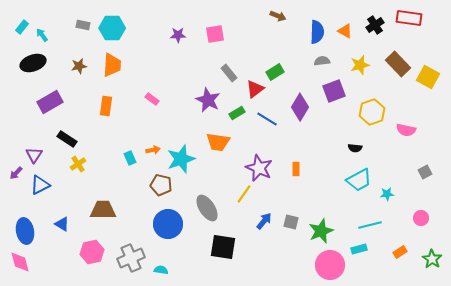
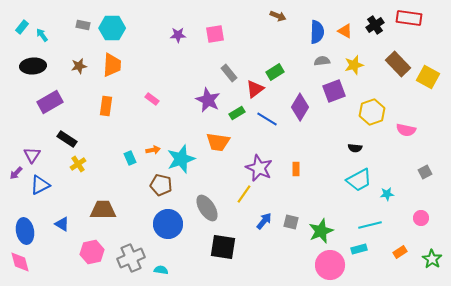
black ellipse at (33, 63): moved 3 px down; rotated 15 degrees clockwise
yellow star at (360, 65): moved 6 px left
purple triangle at (34, 155): moved 2 px left
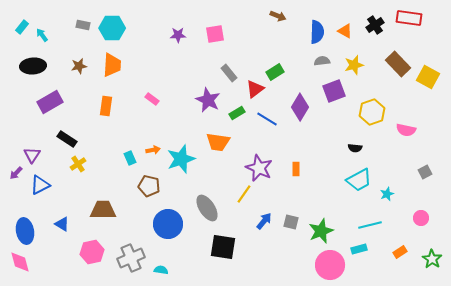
brown pentagon at (161, 185): moved 12 px left, 1 px down
cyan star at (387, 194): rotated 16 degrees counterclockwise
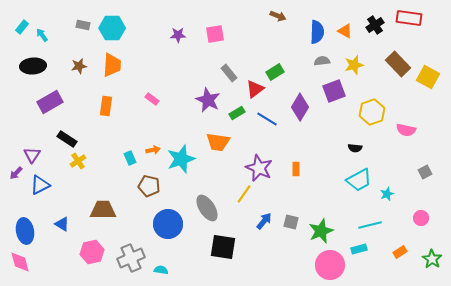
yellow cross at (78, 164): moved 3 px up
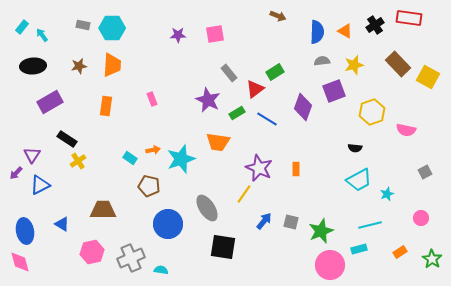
pink rectangle at (152, 99): rotated 32 degrees clockwise
purple diamond at (300, 107): moved 3 px right; rotated 12 degrees counterclockwise
cyan rectangle at (130, 158): rotated 32 degrees counterclockwise
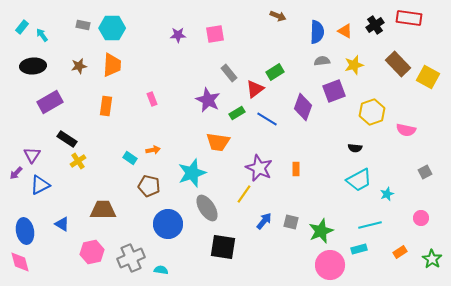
cyan star at (181, 159): moved 11 px right, 14 px down
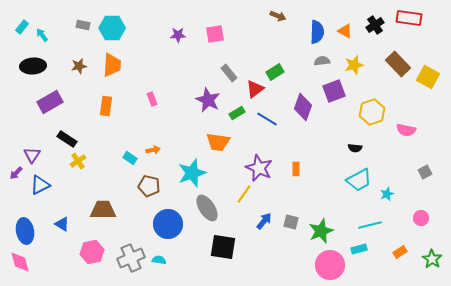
cyan semicircle at (161, 270): moved 2 px left, 10 px up
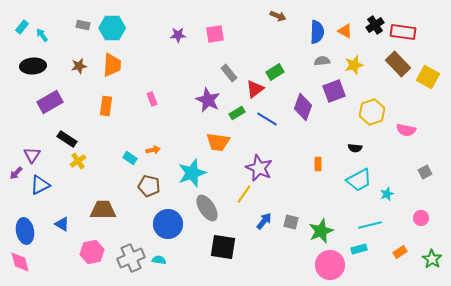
red rectangle at (409, 18): moved 6 px left, 14 px down
orange rectangle at (296, 169): moved 22 px right, 5 px up
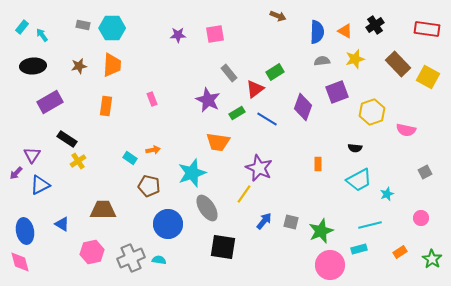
red rectangle at (403, 32): moved 24 px right, 3 px up
yellow star at (354, 65): moved 1 px right, 6 px up
purple square at (334, 91): moved 3 px right, 1 px down
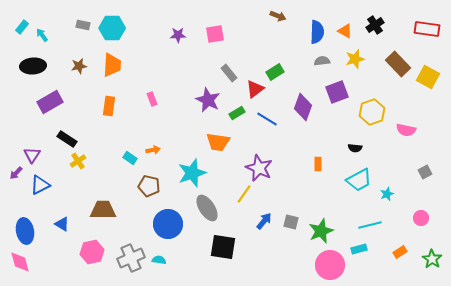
orange rectangle at (106, 106): moved 3 px right
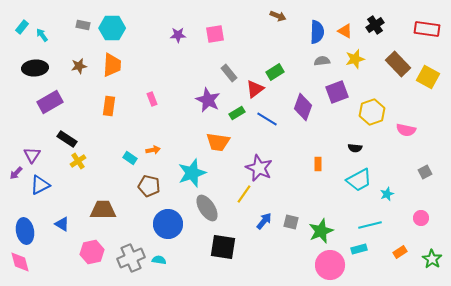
black ellipse at (33, 66): moved 2 px right, 2 px down
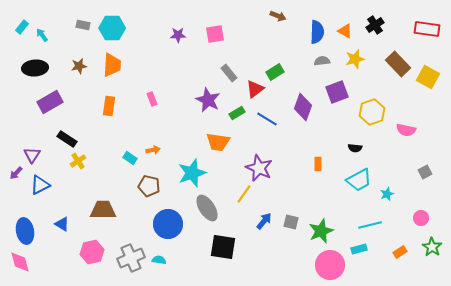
green star at (432, 259): moved 12 px up
